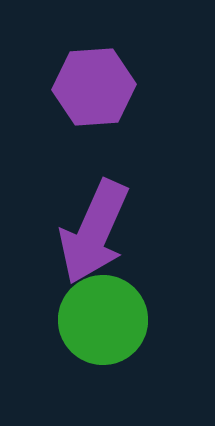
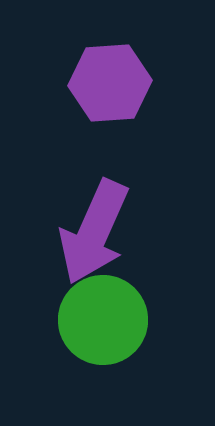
purple hexagon: moved 16 px right, 4 px up
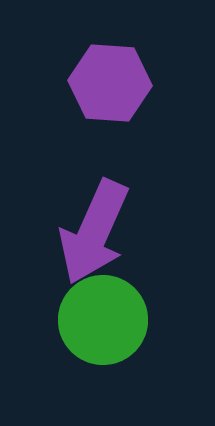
purple hexagon: rotated 8 degrees clockwise
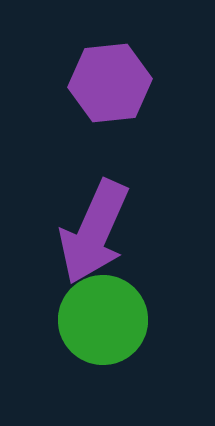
purple hexagon: rotated 10 degrees counterclockwise
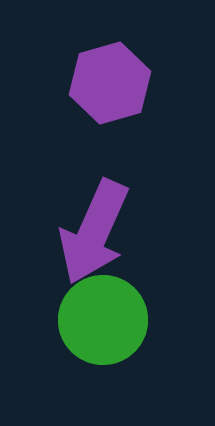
purple hexagon: rotated 10 degrees counterclockwise
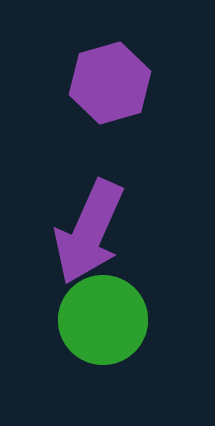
purple arrow: moved 5 px left
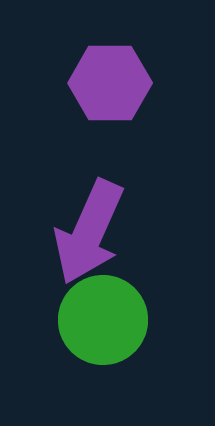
purple hexagon: rotated 16 degrees clockwise
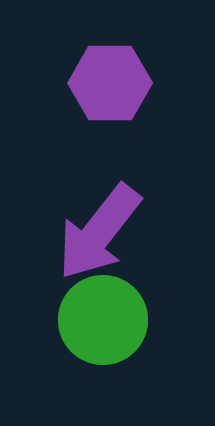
purple arrow: moved 10 px right; rotated 14 degrees clockwise
